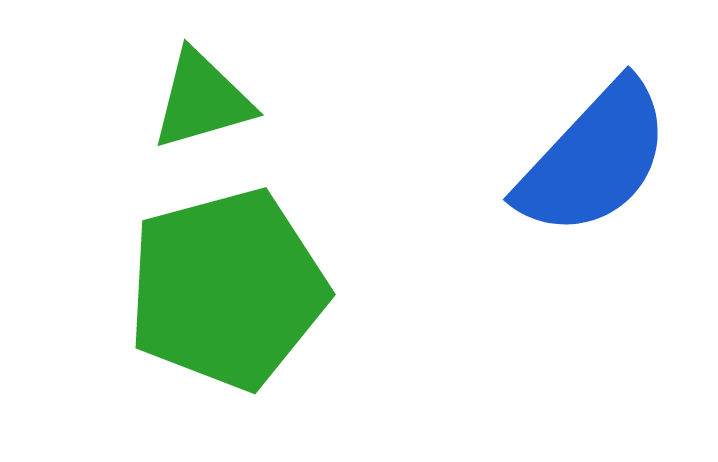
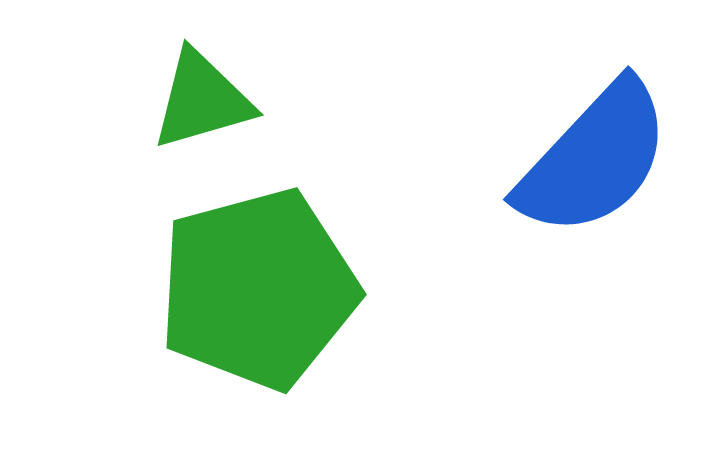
green pentagon: moved 31 px right
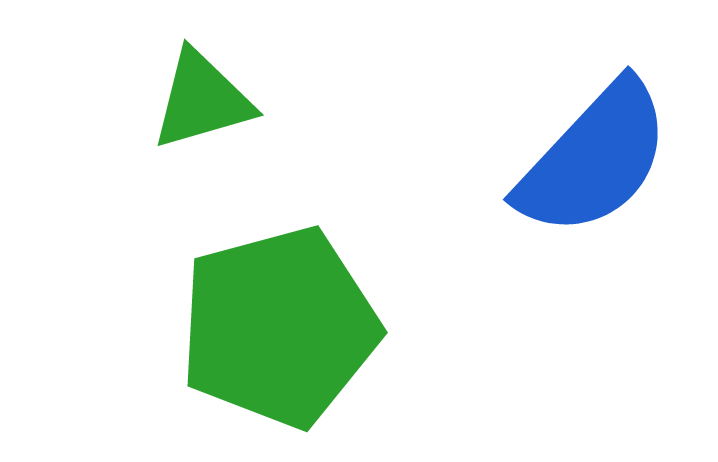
green pentagon: moved 21 px right, 38 px down
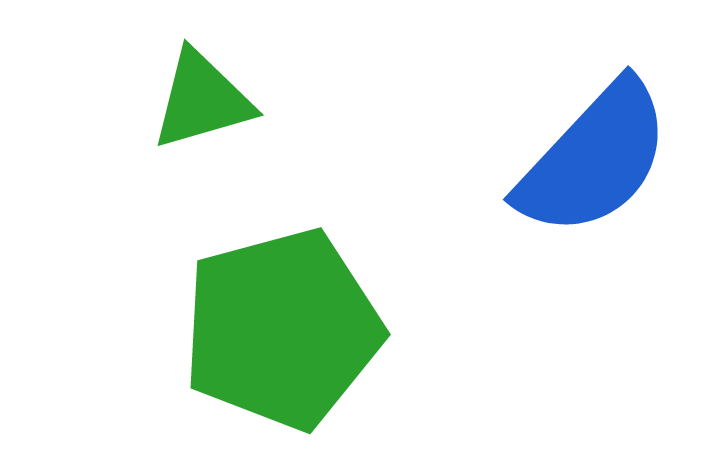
green pentagon: moved 3 px right, 2 px down
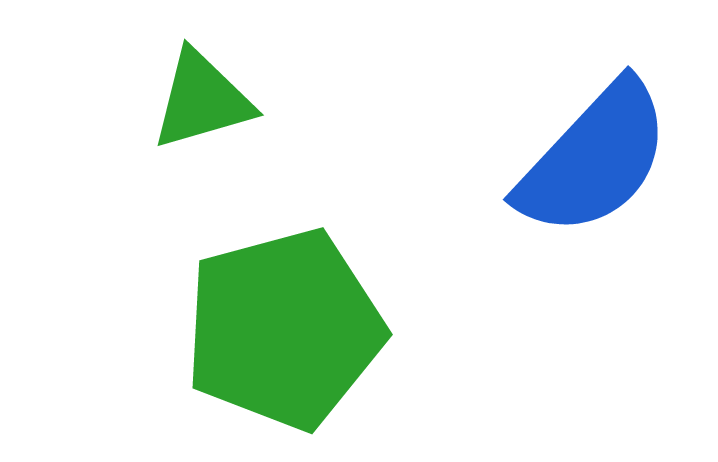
green pentagon: moved 2 px right
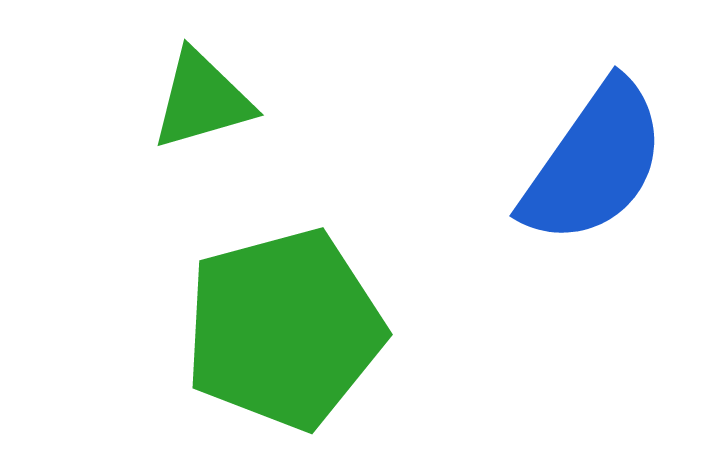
blue semicircle: moved 4 px down; rotated 8 degrees counterclockwise
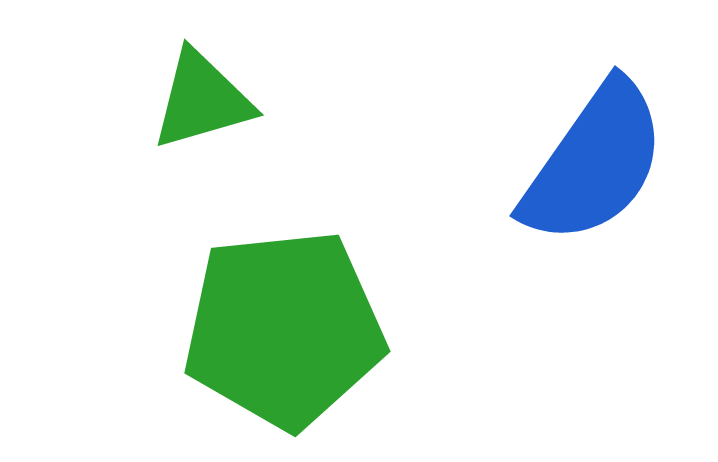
green pentagon: rotated 9 degrees clockwise
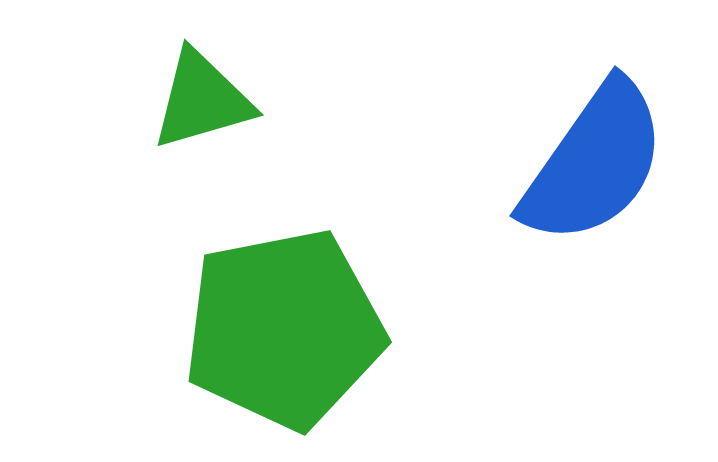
green pentagon: rotated 5 degrees counterclockwise
